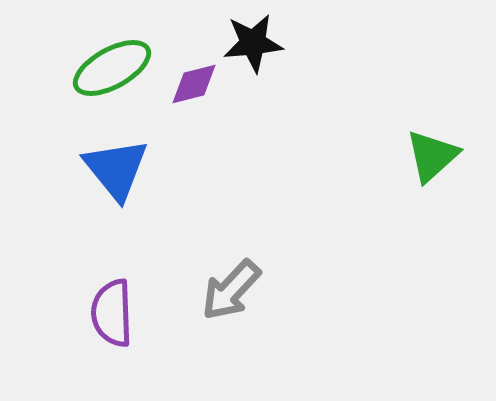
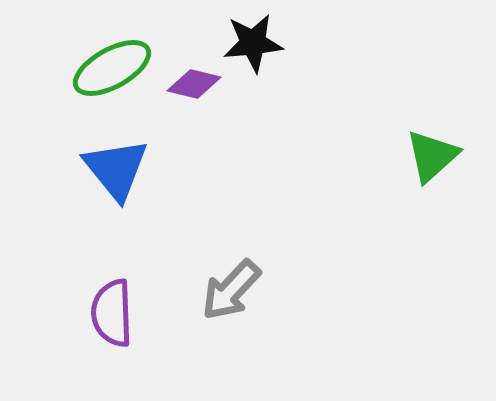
purple diamond: rotated 28 degrees clockwise
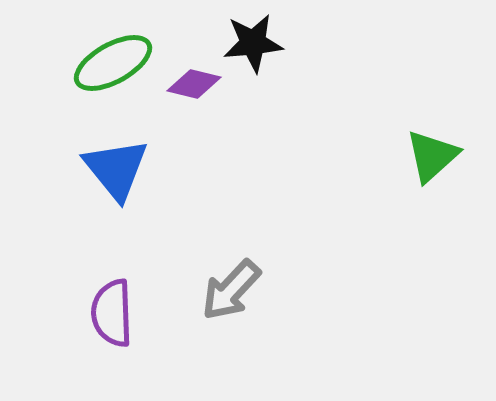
green ellipse: moved 1 px right, 5 px up
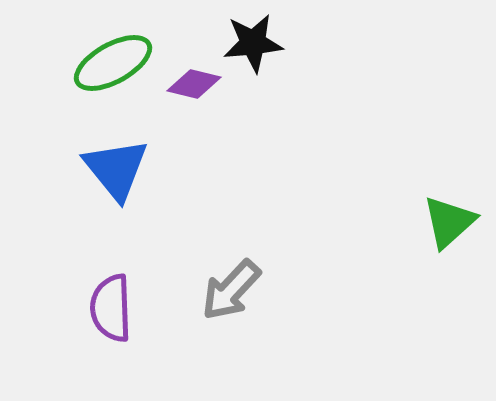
green triangle: moved 17 px right, 66 px down
purple semicircle: moved 1 px left, 5 px up
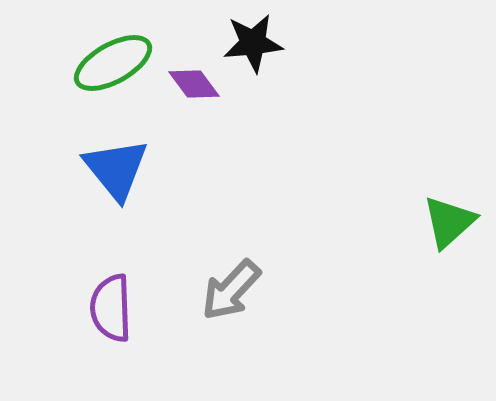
purple diamond: rotated 40 degrees clockwise
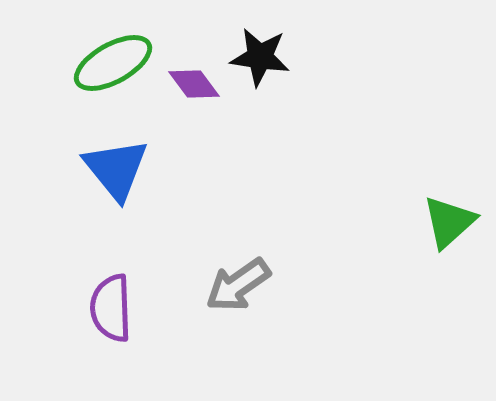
black star: moved 7 px right, 14 px down; rotated 14 degrees clockwise
gray arrow: moved 7 px right, 5 px up; rotated 12 degrees clockwise
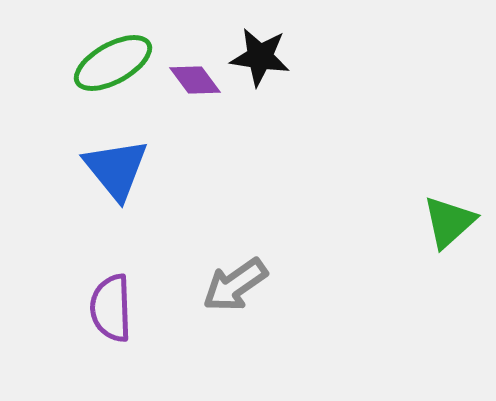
purple diamond: moved 1 px right, 4 px up
gray arrow: moved 3 px left
